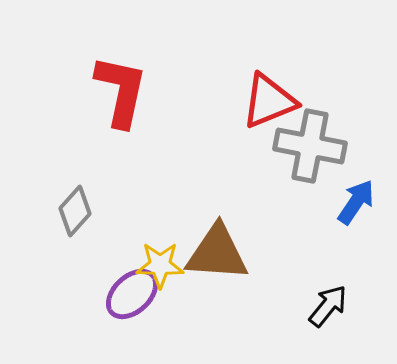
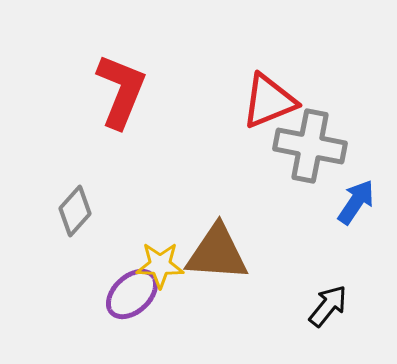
red L-shape: rotated 10 degrees clockwise
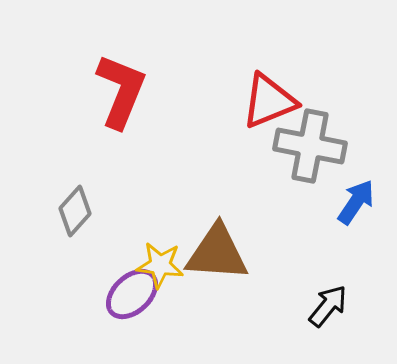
yellow star: rotated 6 degrees clockwise
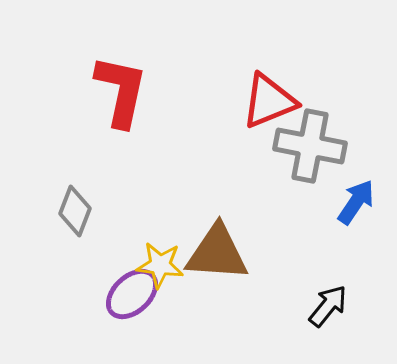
red L-shape: rotated 10 degrees counterclockwise
gray diamond: rotated 21 degrees counterclockwise
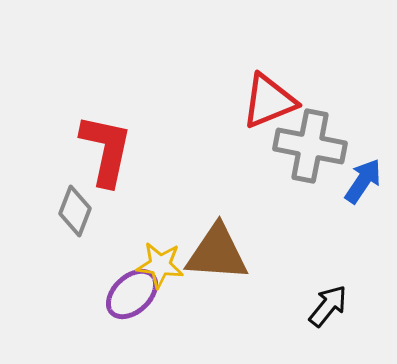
red L-shape: moved 15 px left, 59 px down
blue arrow: moved 7 px right, 21 px up
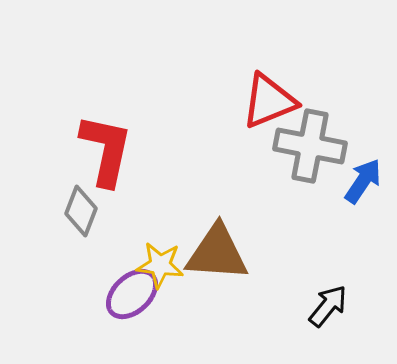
gray diamond: moved 6 px right
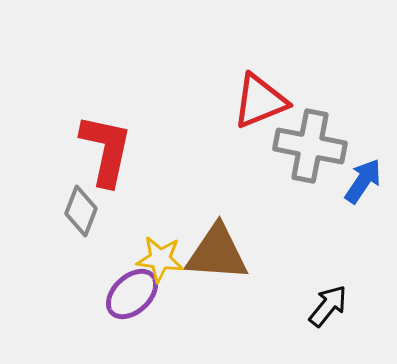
red triangle: moved 9 px left
yellow star: moved 6 px up
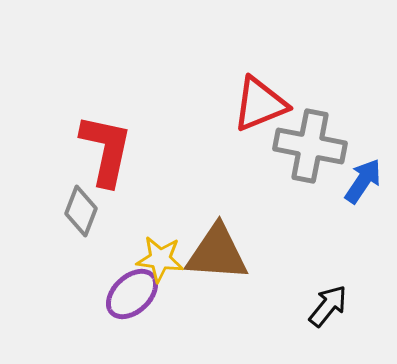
red triangle: moved 3 px down
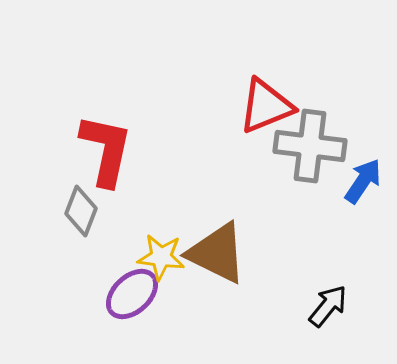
red triangle: moved 6 px right, 2 px down
gray cross: rotated 4 degrees counterclockwise
brown triangle: rotated 22 degrees clockwise
yellow star: moved 1 px right, 2 px up
